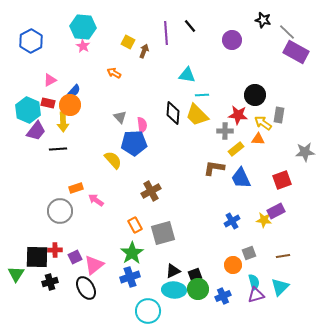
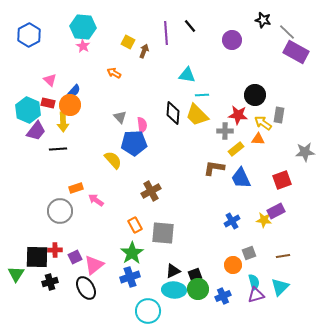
blue hexagon at (31, 41): moved 2 px left, 6 px up
pink triangle at (50, 80): rotated 48 degrees counterclockwise
gray square at (163, 233): rotated 20 degrees clockwise
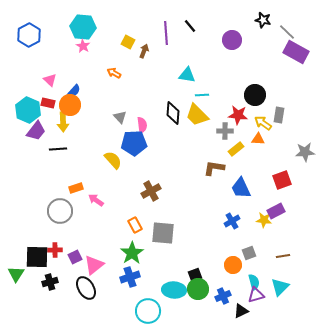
blue trapezoid at (241, 178): moved 10 px down
black triangle at (173, 271): moved 68 px right, 40 px down
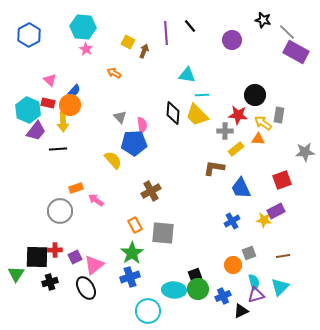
pink star at (83, 46): moved 3 px right, 3 px down
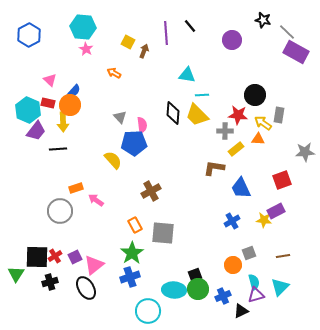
red cross at (55, 250): moved 6 px down; rotated 32 degrees counterclockwise
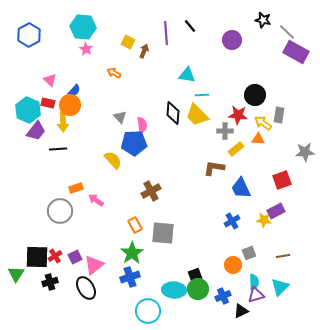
cyan semicircle at (254, 282): rotated 14 degrees clockwise
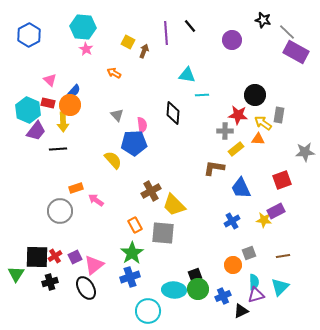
yellow trapezoid at (197, 115): moved 23 px left, 90 px down
gray triangle at (120, 117): moved 3 px left, 2 px up
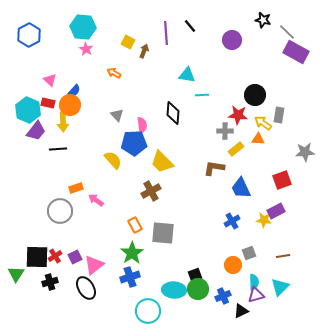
yellow trapezoid at (174, 205): moved 12 px left, 43 px up
